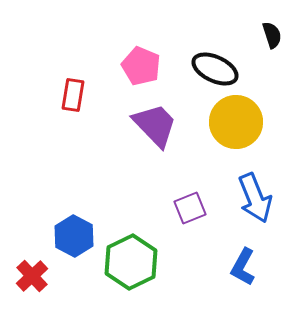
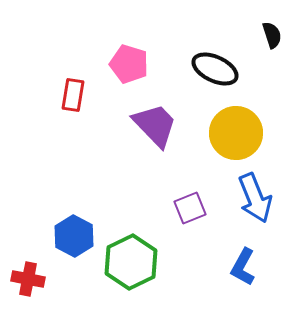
pink pentagon: moved 12 px left, 2 px up; rotated 6 degrees counterclockwise
yellow circle: moved 11 px down
red cross: moved 4 px left, 3 px down; rotated 36 degrees counterclockwise
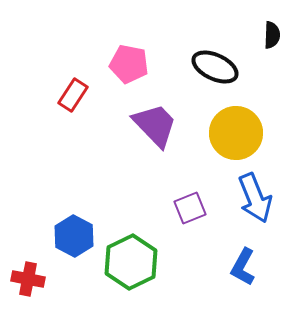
black semicircle: rotated 20 degrees clockwise
pink pentagon: rotated 6 degrees counterclockwise
black ellipse: moved 2 px up
red rectangle: rotated 24 degrees clockwise
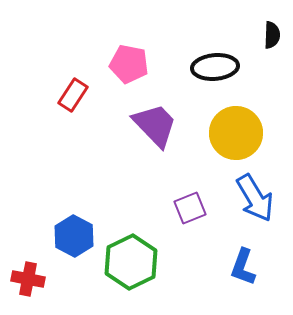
black ellipse: rotated 30 degrees counterclockwise
blue arrow: rotated 9 degrees counterclockwise
blue L-shape: rotated 9 degrees counterclockwise
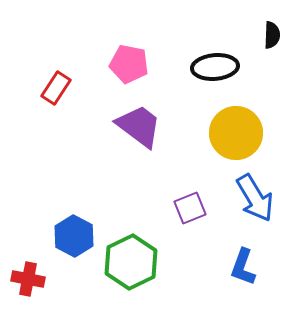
red rectangle: moved 17 px left, 7 px up
purple trapezoid: moved 16 px left, 1 px down; rotated 9 degrees counterclockwise
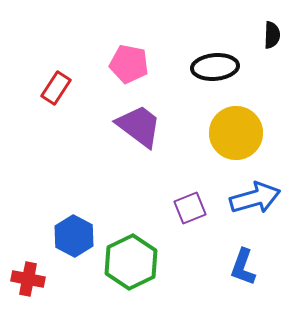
blue arrow: rotated 75 degrees counterclockwise
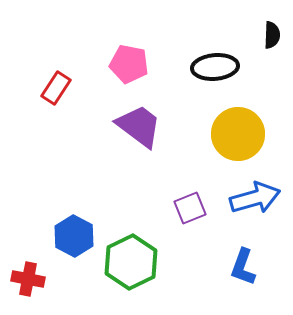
yellow circle: moved 2 px right, 1 px down
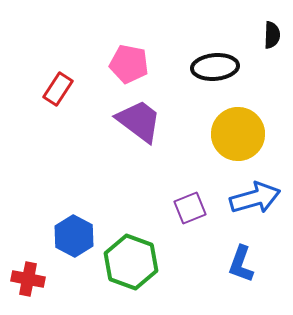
red rectangle: moved 2 px right, 1 px down
purple trapezoid: moved 5 px up
green hexagon: rotated 14 degrees counterclockwise
blue L-shape: moved 2 px left, 3 px up
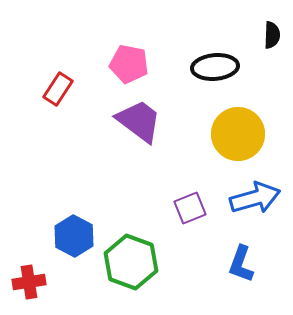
red cross: moved 1 px right, 3 px down; rotated 20 degrees counterclockwise
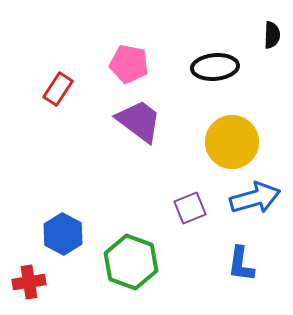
yellow circle: moved 6 px left, 8 px down
blue hexagon: moved 11 px left, 2 px up
blue L-shape: rotated 12 degrees counterclockwise
